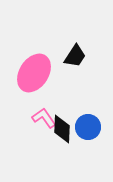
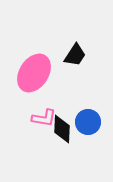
black trapezoid: moved 1 px up
pink L-shape: rotated 135 degrees clockwise
blue circle: moved 5 px up
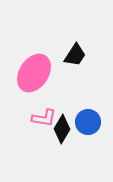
black diamond: rotated 28 degrees clockwise
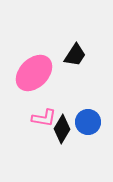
pink ellipse: rotated 12 degrees clockwise
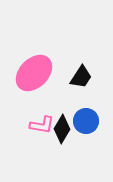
black trapezoid: moved 6 px right, 22 px down
pink L-shape: moved 2 px left, 7 px down
blue circle: moved 2 px left, 1 px up
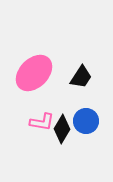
pink L-shape: moved 3 px up
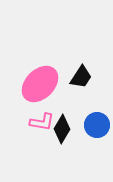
pink ellipse: moved 6 px right, 11 px down
blue circle: moved 11 px right, 4 px down
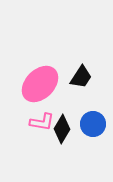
blue circle: moved 4 px left, 1 px up
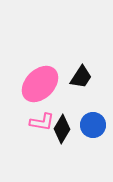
blue circle: moved 1 px down
